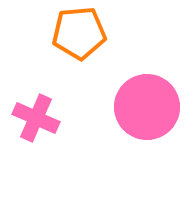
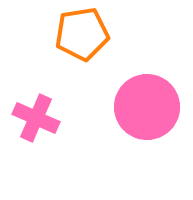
orange pentagon: moved 3 px right, 1 px down; rotated 4 degrees counterclockwise
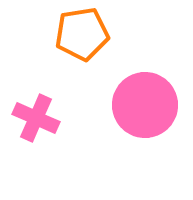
pink circle: moved 2 px left, 2 px up
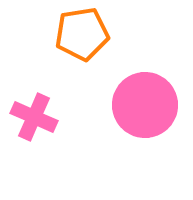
pink cross: moved 2 px left, 1 px up
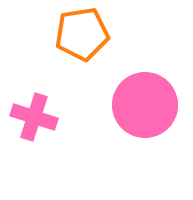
pink cross: rotated 6 degrees counterclockwise
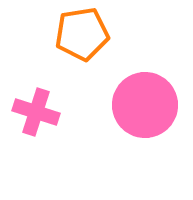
pink cross: moved 2 px right, 5 px up
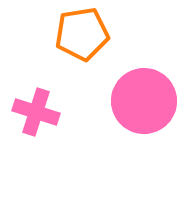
pink circle: moved 1 px left, 4 px up
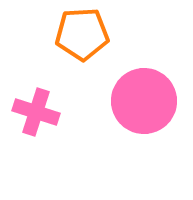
orange pentagon: rotated 6 degrees clockwise
